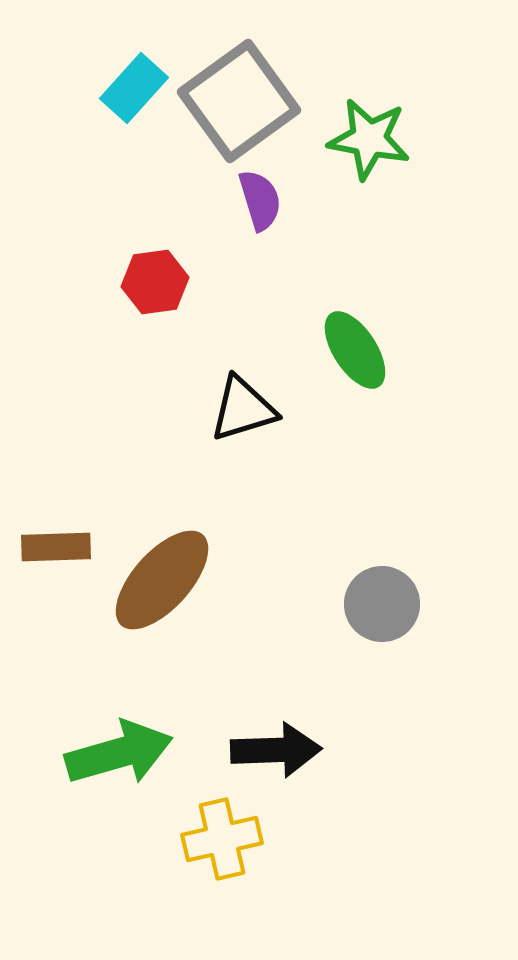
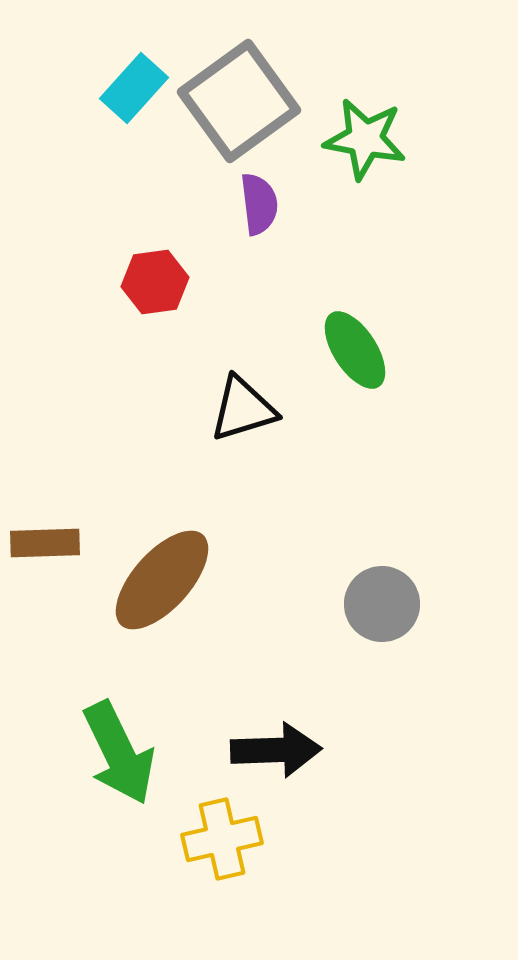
green star: moved 4 px left
purple semicircle: moved 1 px left, 4 px down; rotated 10 degrees clockwise
brown rectangle: moved 11 px left, 4 px up
green arrow: rotated 80 degrees clockwise
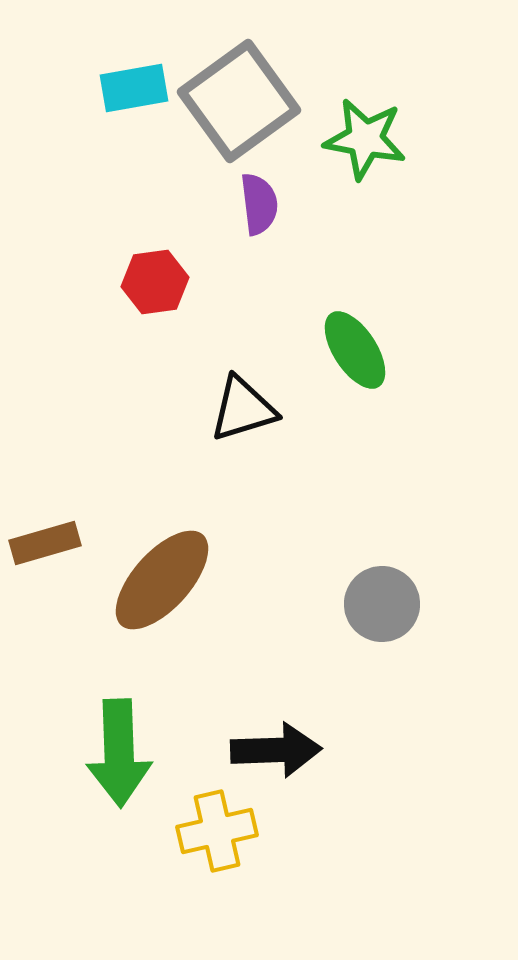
cyan rectangle: rotated 38 degrees clockwise
brown rectangle: rotated 14 degrees counterclockwise
green arrow: rotated 24 degrees clockwise
yellow cross: moved 5 px left, 8 px up
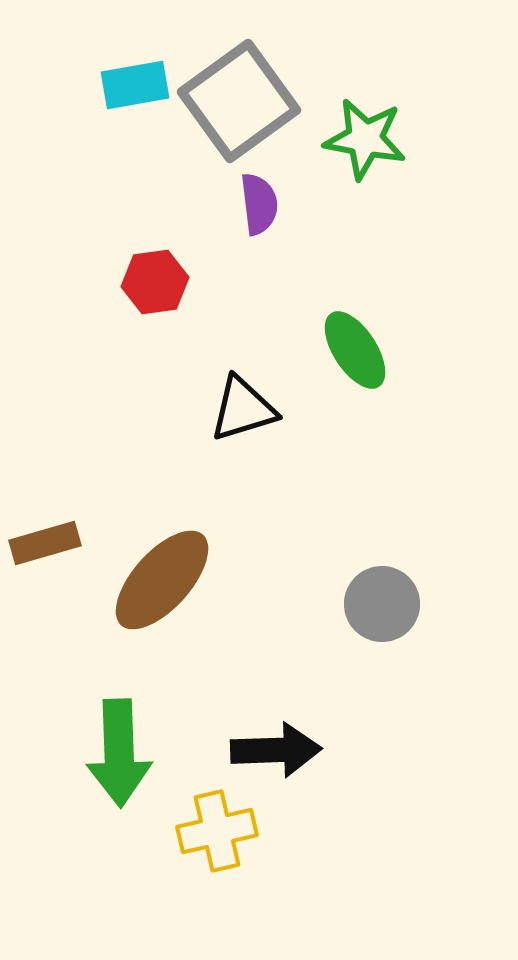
cyan rectangle: moved 1 px right, 3 px up
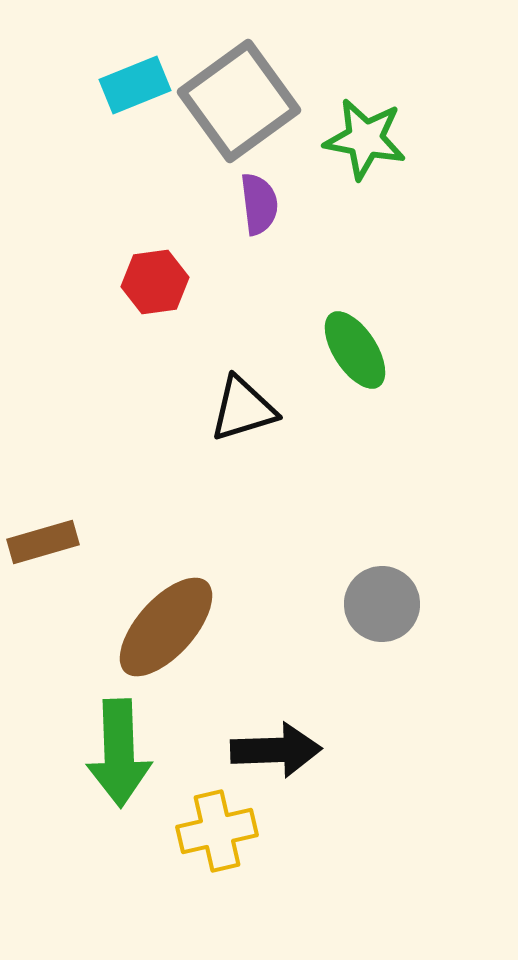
cyan rectangle: rotated 12 degrees counterclockwise
brown rectangle: moved 2 px left, 1 px up
brown ellipse: moved 4 px right, 47 px down
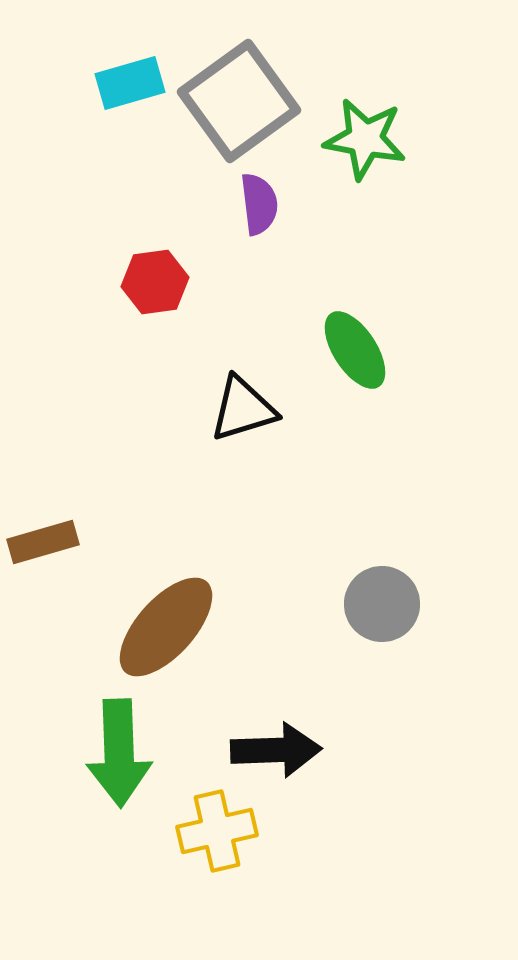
cyan rectangle: moved 5 px left, 2 px up; rotated 6 degrees clockwise
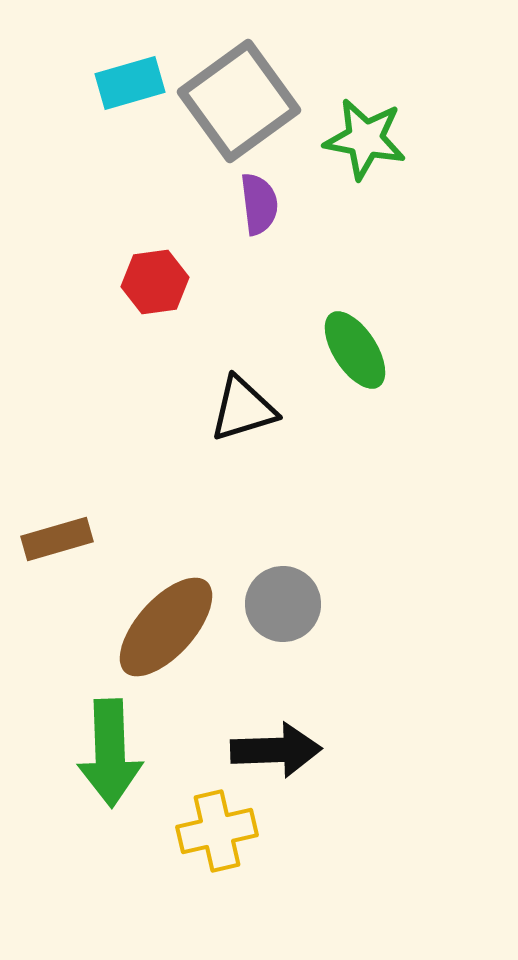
brown rectangle: moved 14 px right, 3 px up
gray circle: moved 99 px left
green arrow: moved 9 px left
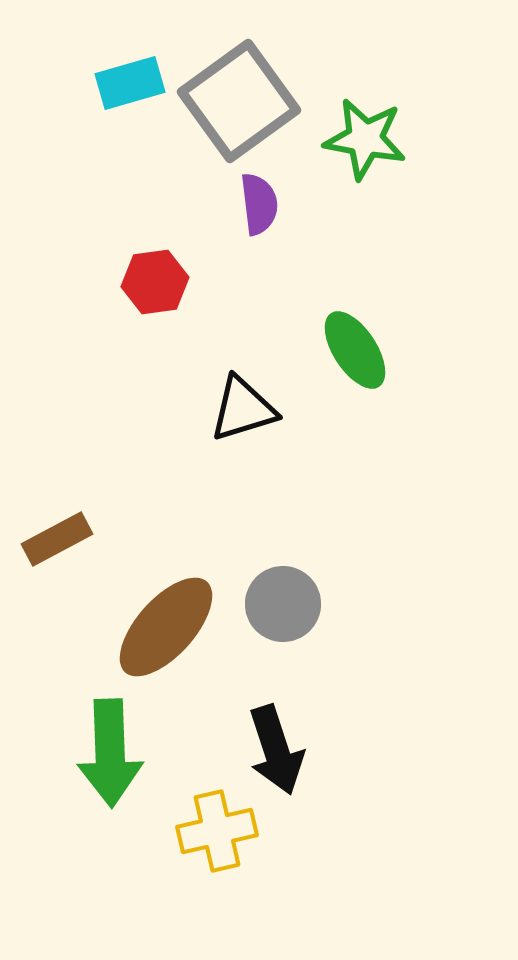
brown rectangle: rotated 12 degrees counterclockwise
black arrow: rotated 74 degrees clockwise
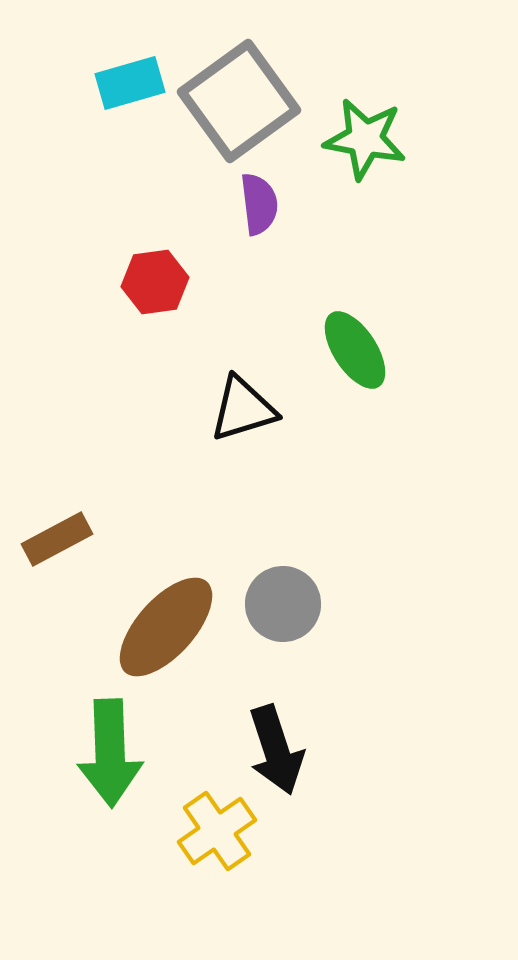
yellow cross: rotated 22 degrees counterclockwise
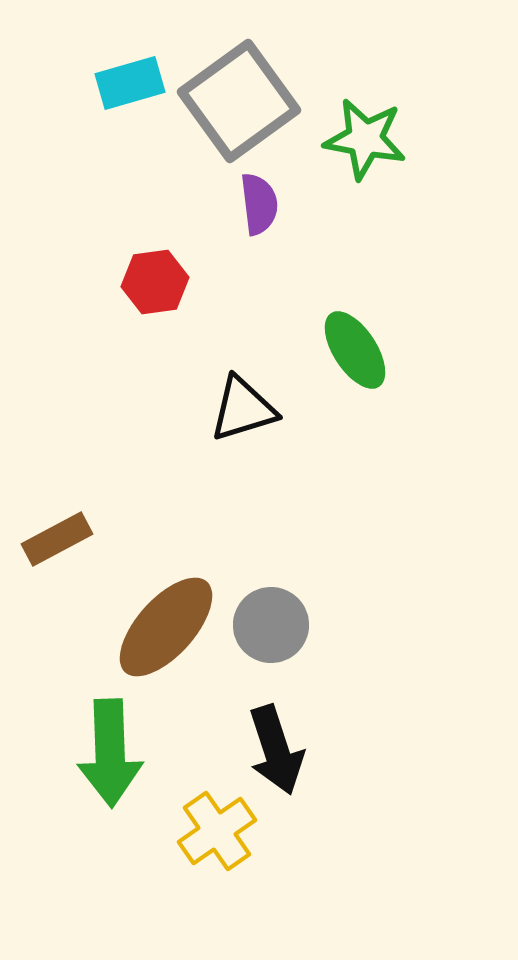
gray circle: moved 12 px left, 21 px down
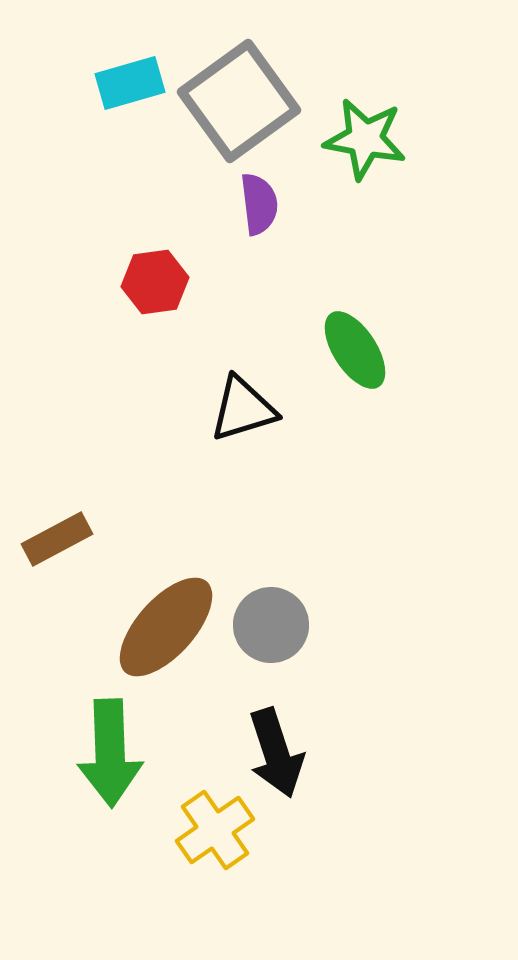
black arrow: moved 3 px down
yellow cross: moved 2 px left, 1 px up
